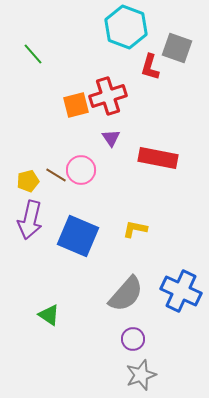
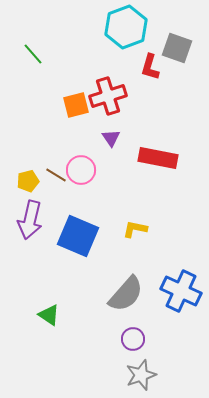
cyan hexagon: rotated 18 degrees clockwise
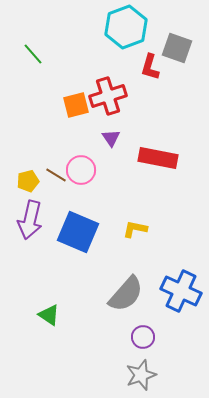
blue square: moved 4 px up
purple circle: moved 10 px right, 2 px up
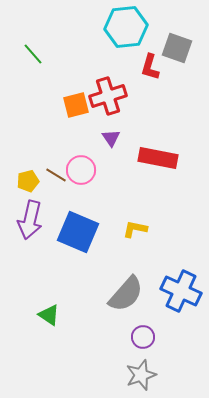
cyan hexagon: rotated 15 degrees clockwise
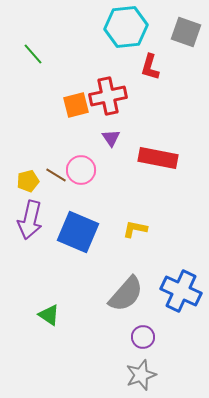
gray square: moved 9 px right, 16 px up
red cross: rotated 6 degrees clockwise
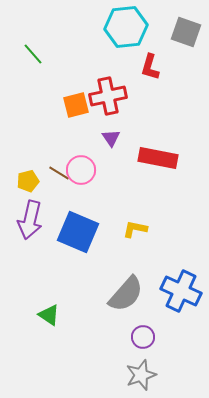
brown line: moved 3 px right, 2 px up
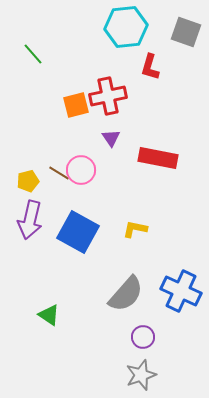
blue square: rotated 6 degrees clockwise
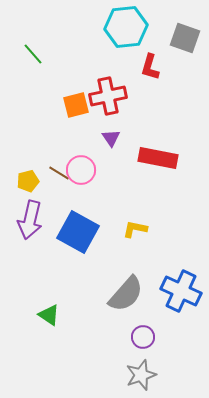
gray square: moved 1 px left, 6 px down
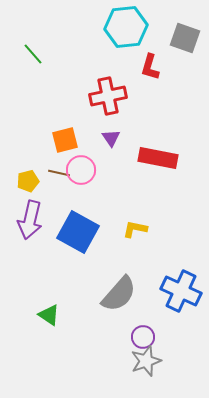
orange square: moved 11 px left, 35 px down
brown line: rotated 20 degrees counterclockwise
gray semicircle: moved 7 px left
gray star: moved 5 px right, 14 px up
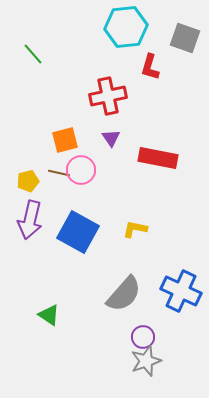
gray semicircle: moved 5 px right
